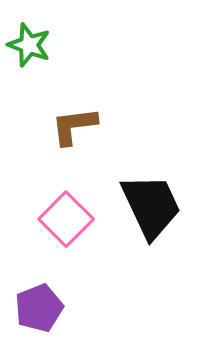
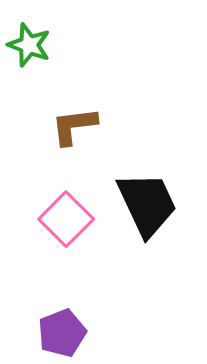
black trapezoid: moved 4 px left, 2 px up
purple pentagon: moved 23 px right, 25 px down
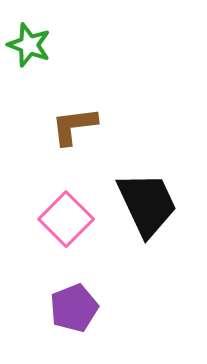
purple pentagon: moved 12 px right, 25 px up
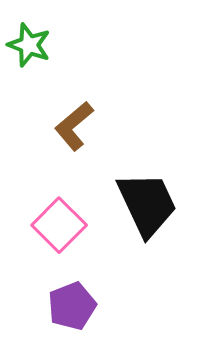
brown L-shape: rotated 33 degrees counterclockwise
pink square: moved 7 px left, 6 px down
purple pentagon: moved 2 px left, 2 px up
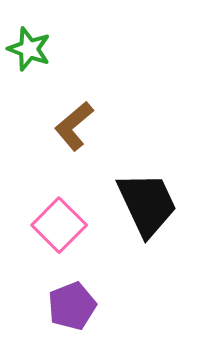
green star: moved 4 px down
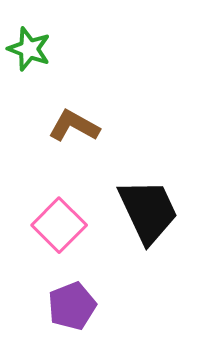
brown L-shape: rotated 69 degrees clockwise
black trapezoid: moved 1 px right, 7 px down
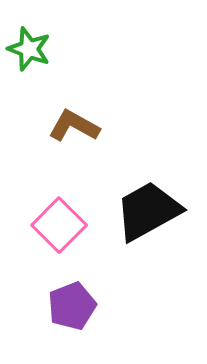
black trapezoid: rotated 94 degrees counterclockwise
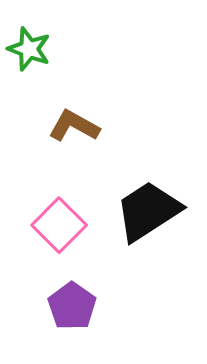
black trapezoid: rotated 4 degrees counterclockwise
purple pentagon: rotated 15 degrees counterclockwise
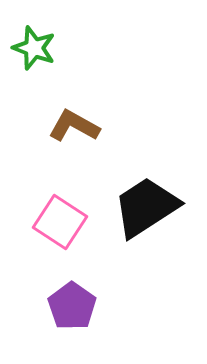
green star: moved 5 px right, 1 px up
black trapezoid: moved 2 px left, 4 px up
pink square: moved 1 px right, 3 px up; rotated 12 degrees counterclockwise
